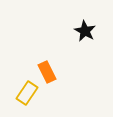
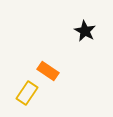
orange rectangle: moved 1 px right, 1 px up; rotated 30 degrees counterclockwise
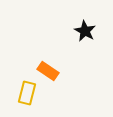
yellow rectangle: rotated 20 degrees counterclockwise
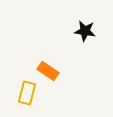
black star: rotated 20 degrees counterclockwise
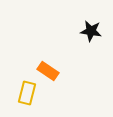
black star: moved 6 px right
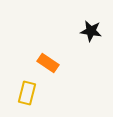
orange rectangle: moved 8 px up
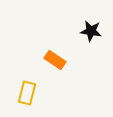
orange rectangle: moved 7 px right, 3 px up
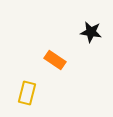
black star: moved 1 px down
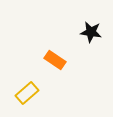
yellow rectangle: rotated 35 degrees clockwise
